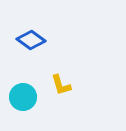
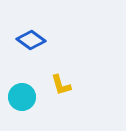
cyan circle: moved 1 px left
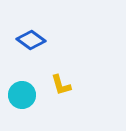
cyan circle: moved 2 px up
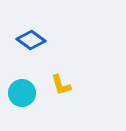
cyan circle: moved 2 px up
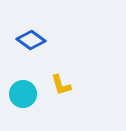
cyan circle: moved 1 px right, 1 px down
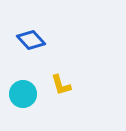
blue diamond: rotated 12 degrees clockwise
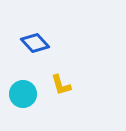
blue diamond: moved 4 px right, 3 px down
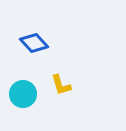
blue diamond: moved 1 px left
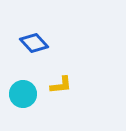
yellow L-shape: rotated 80 degrees counterclockwise
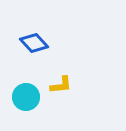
cyan circle: moved 3 px right, 3 px down
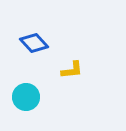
yellow L-shape: moved 11 px right, 15 px up
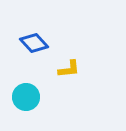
yellow L-shape: moved 3 px left, 1 px up
